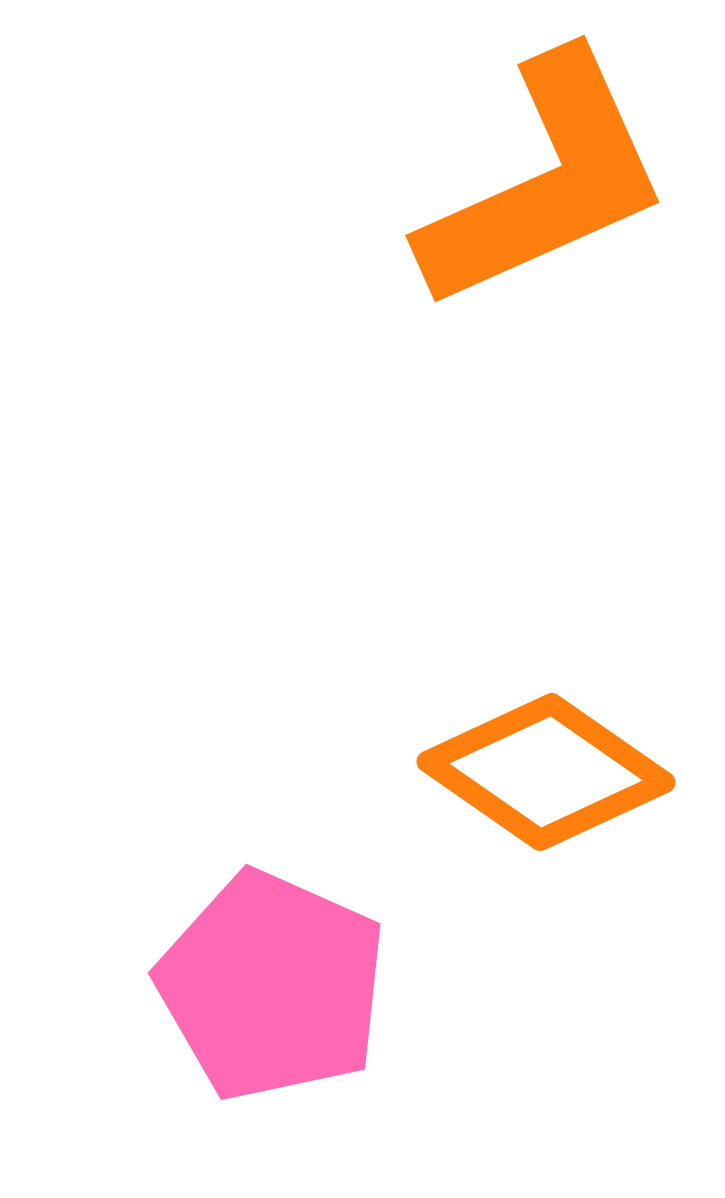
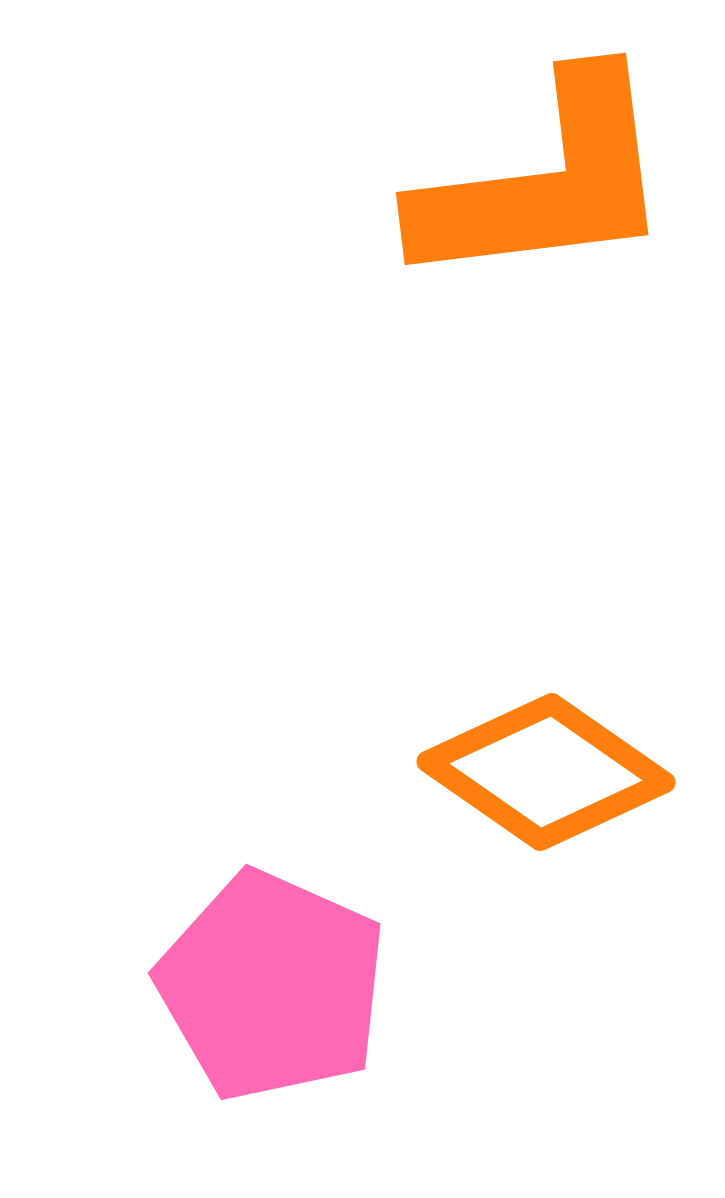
orange L-shape: rotated 17 degrees clockwise
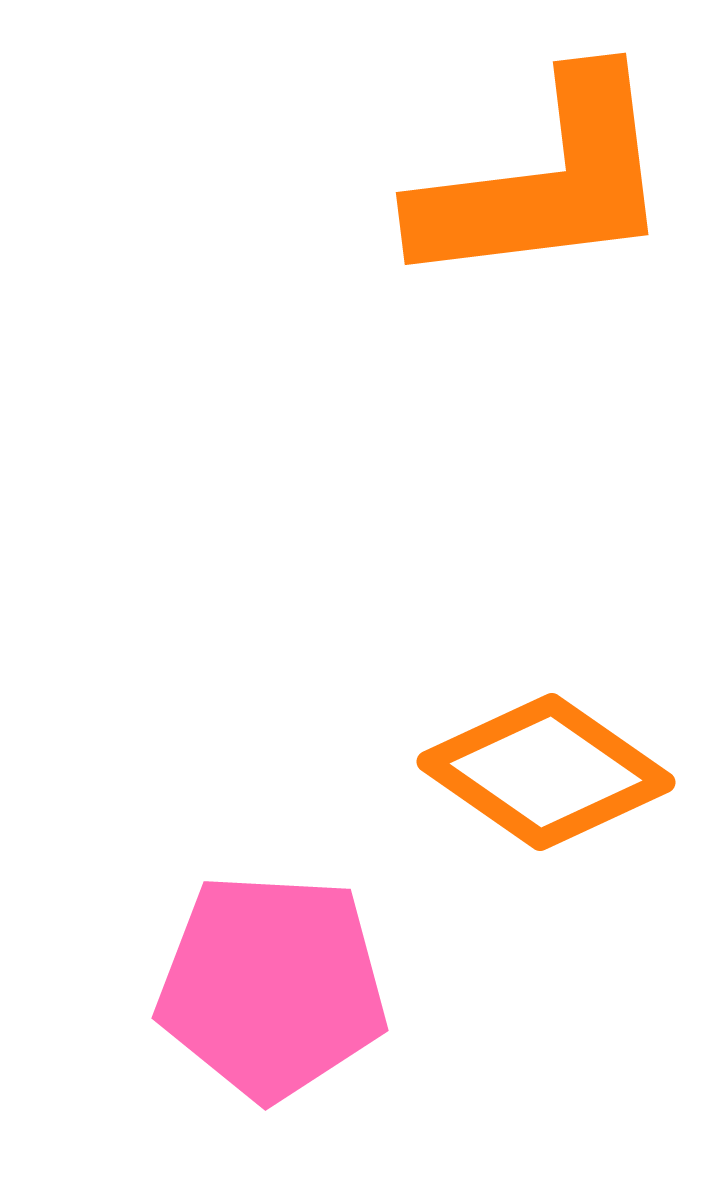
pink pentagon: rotated 21 degrees counterclockwise
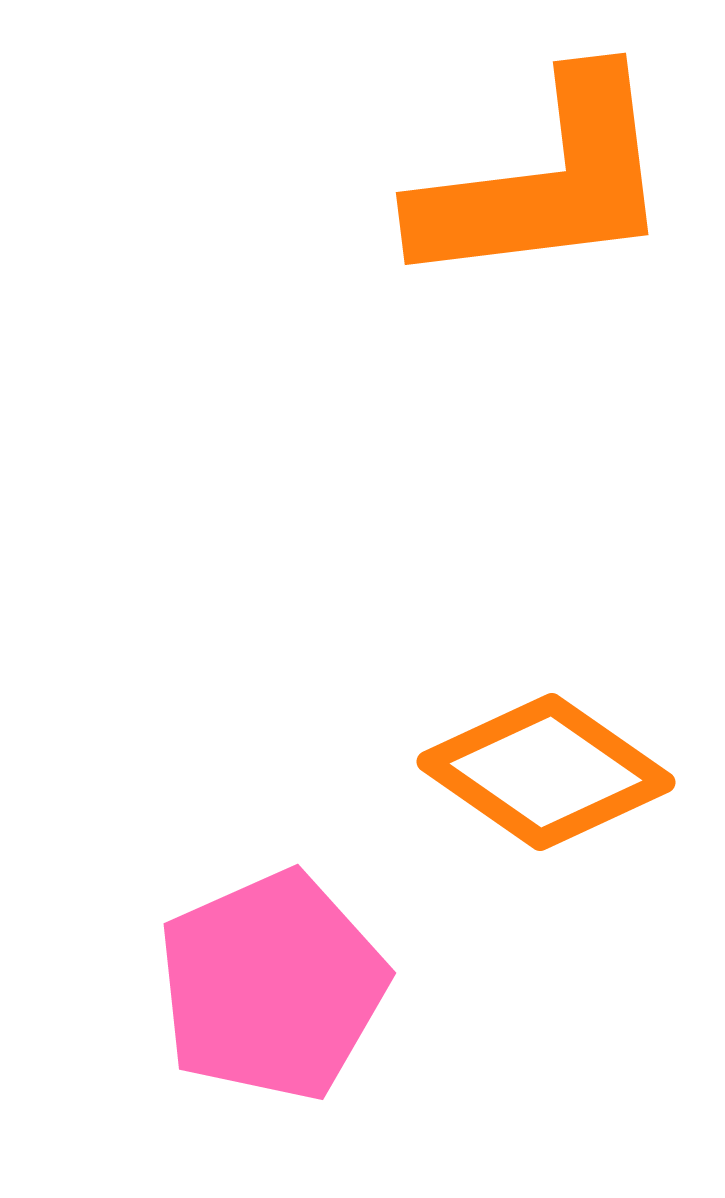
pink pentagon: rotated 27 degrees counterclockwise
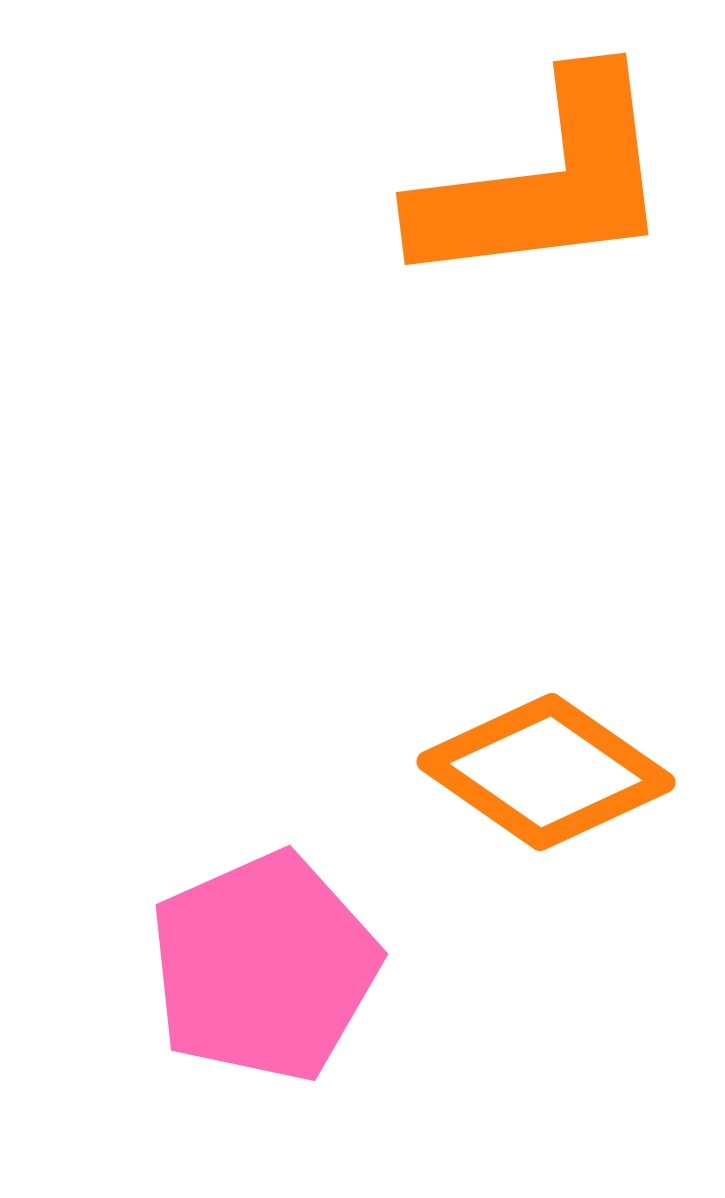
pink pentagon: moved 8 px left, 19 px up
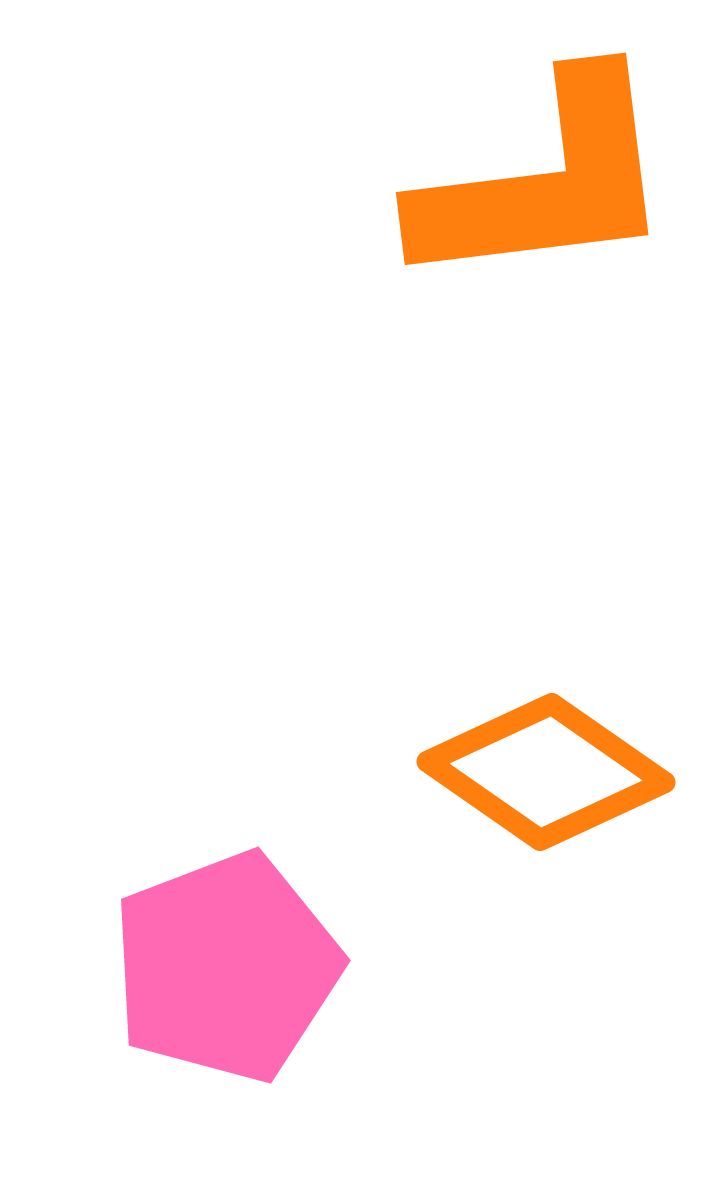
pink pentagon: moved 38 px left; rotated 3 degrees clockwise
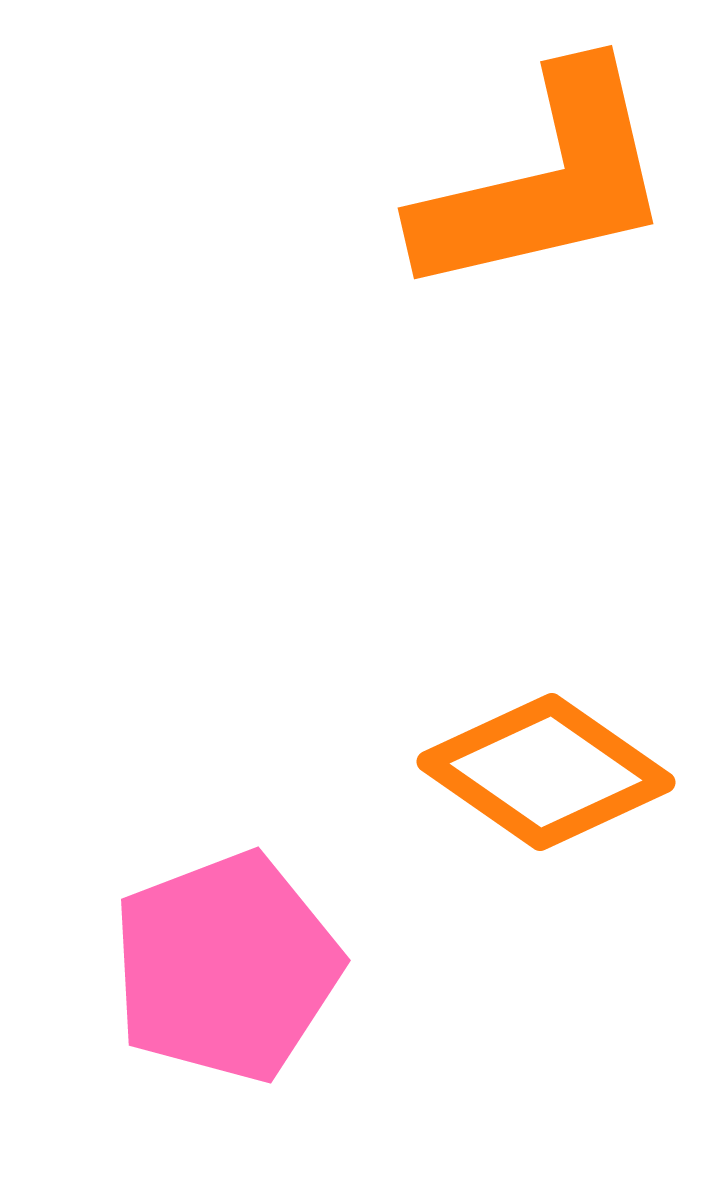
orange L-shape: rotated 6 degrees counterclockwise
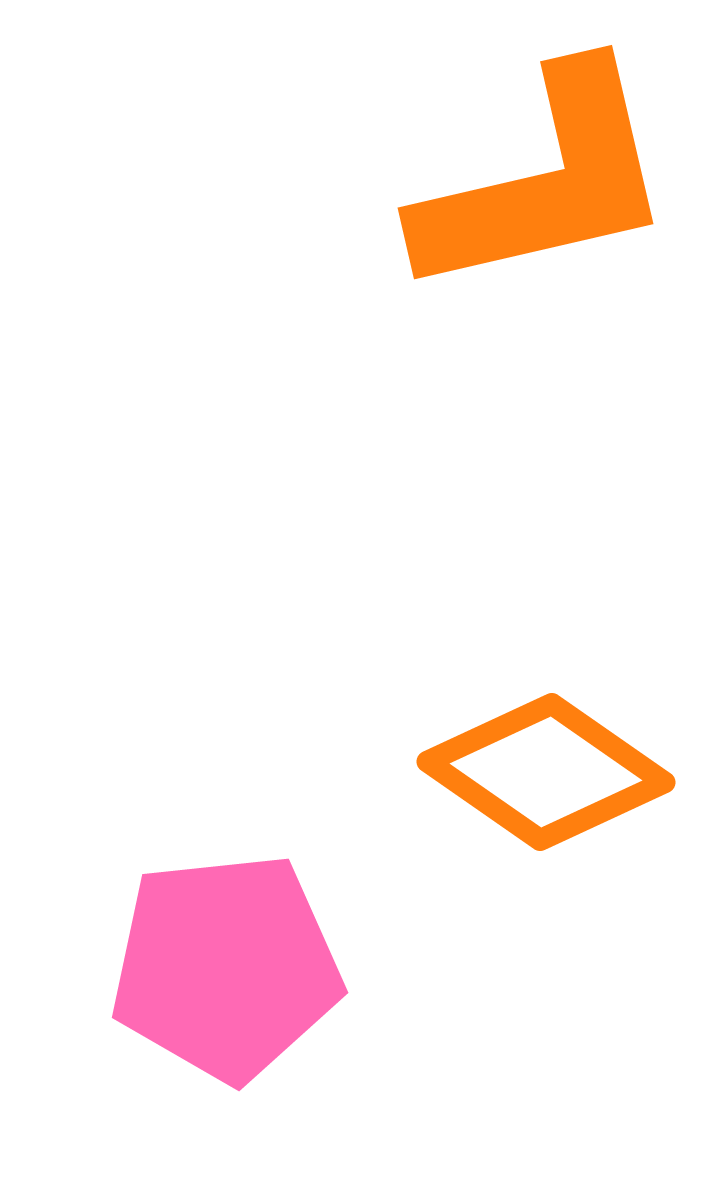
pink pentagon: rotated 15 degrees clockwise
